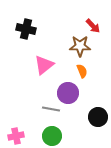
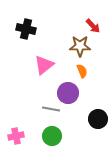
black circle: moved 2 px down
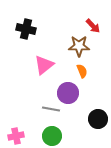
brown star: moved 1 px left
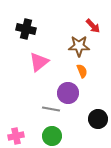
pink triangle: moved 5 px left, 3 px up
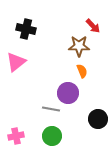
pink triangle: moved 23 px left
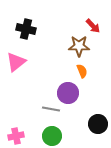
black circle: moved 5 px down
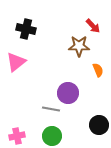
orange semicircle: moved 16 px right, 1 px up
black circle: moved 1 px right, 1 px down
pink cross: moved 1 px right
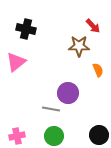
black circle: moved 10 px down
green circle: moved 2 px right
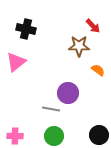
orange semicircle: rotated 32 degrees counterclockwise
pink cross: moved 2 px left; rotated 14 degrees clockwise
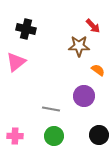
purple circle: moved 16 px right, 3 px down
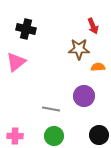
red arrow: rotated 21 degrees clockwise
brown star: moved 3 px down
orange semicircle: moved 3 px up; rotated 40 degrees counterclockwise
